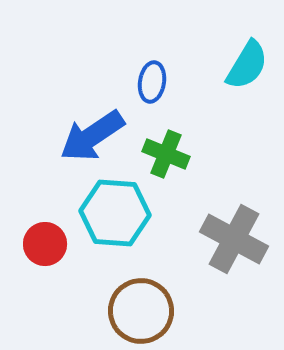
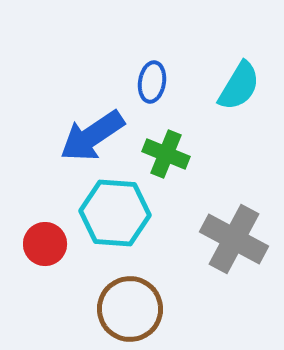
cyan semicircle: moved 8 px left, 21 px down
brown circle: moved 11 px left, 2 px up
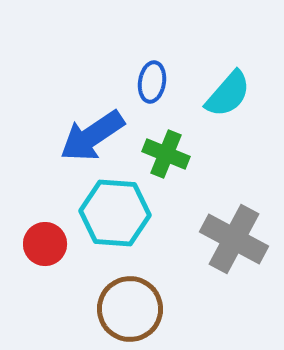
cyan semicircle: moved 11 px left, 8 px down; rotated 10 degrees clockwise
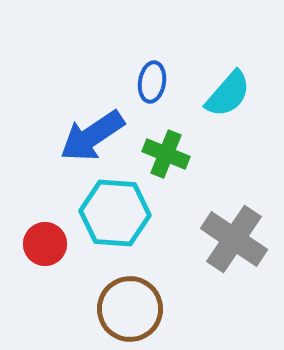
gray cross: rotated 6 degrees clockwise
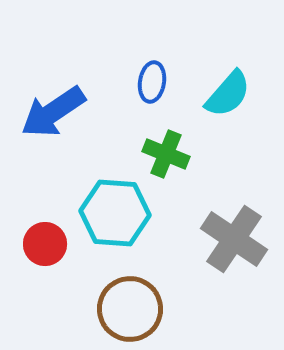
blue arrow: moved 39 px left, 24 px up
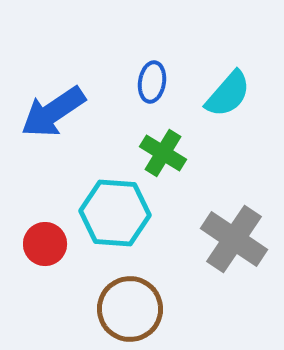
green cross: moved 3 px left, 1 px up; rotated 9 degrees clockwise
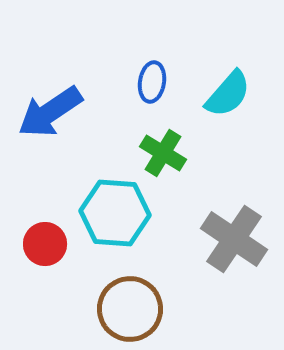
blue arrow: moved 3 px left
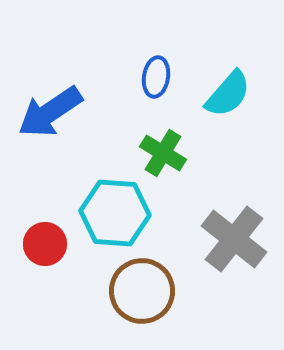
blue ellipse: moved 4 px right, 5 px up
gray cross: rotated 4 degrees clockwise
brown circle: moved 12 px right, 18 px up
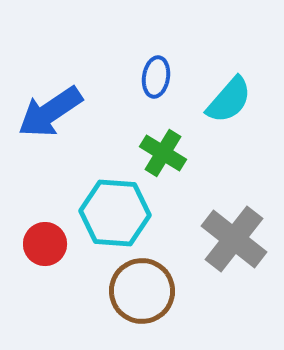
cyan semicircle: moved 1 px right, 6 px down
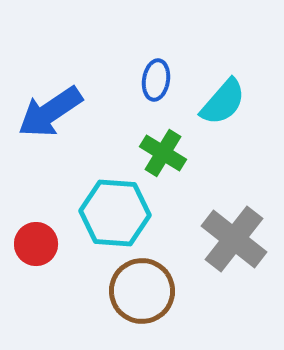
blue ellipse: moved 3 px down
cyan semicircle: moved 6 px left, 2 px down
red circle: moved 9 px left
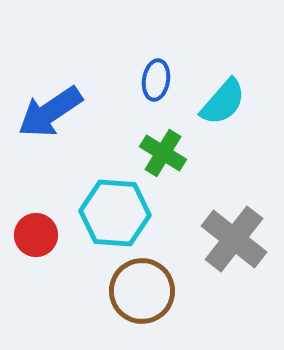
red circle: moved 9 px up
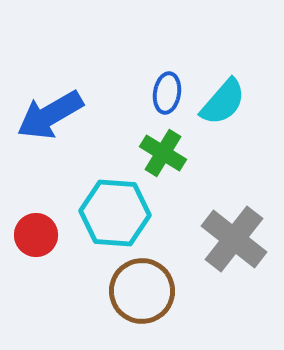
blue ellipse: moved 11 px right, 13 px down
blue arrow: moved 3 px down; rotated 4 degrees clockwise
